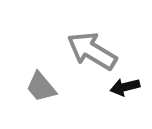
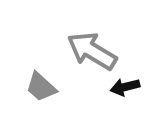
gray trapezoid: rotated 8 degrees counterclockwise
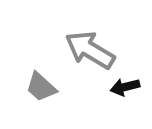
gray arrow: moved 2 px left, 1 px up
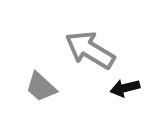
black arrow: moved 1 px down
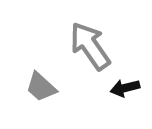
gray arrow: moved 4 px up; rotated 24 degrees clockwise
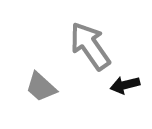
black arrow: moved 3 px up
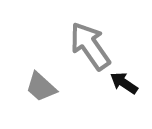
black arrow: moved 1 px left, 2 px up; rotated 48 degrees clockwise
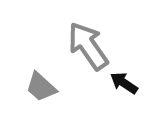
gray arrow: moved 2 px left
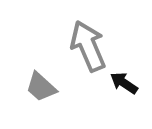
gray arrow: rotated 12 degrees clockwise
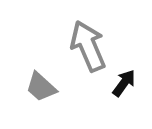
black arrow: rotated 92 degrees clockwise
